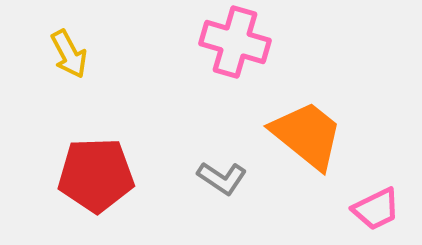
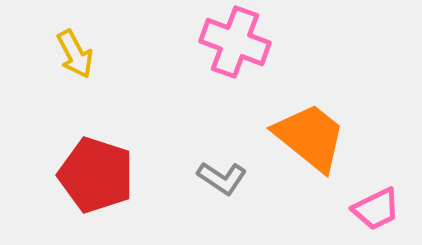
pink cross: rotated 4 degrees clockwise
yellow arrow: moved 6 px right
orange trapezoid: moved 3 px right, 2 px down
red pentagon: rotated 20 degrees clockwise
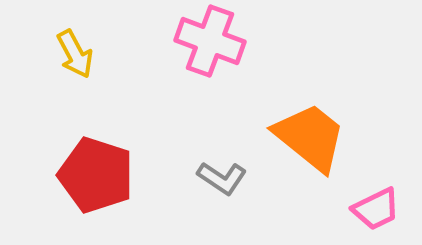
pink cross: moved 25 px left, 1 px up
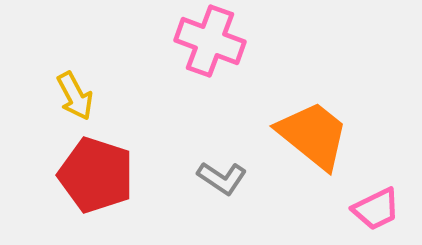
yellow arrow: moved 42 px down
orange trapezoid: moved 3 px right, 2 px up
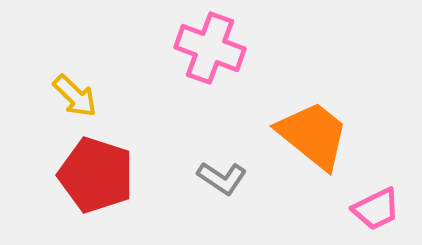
pink cross: moved 7 px down
yellow arrow: rotated 18 degrees counterclockwise
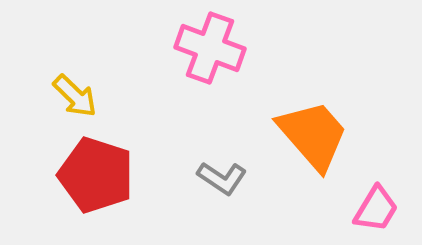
orange trapezoid: rotated 10 degrees clockwise
pink trapezoid: rotated 33 degrees counterclockwise
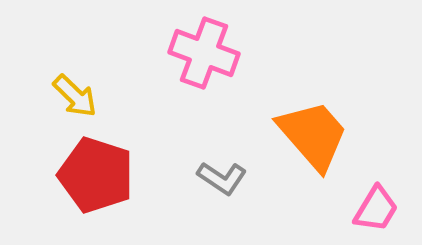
pink cross: moved 6 px left, 5 px down
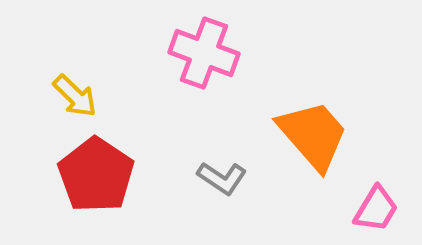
red pentagon: rotated 16 degrees clockwise
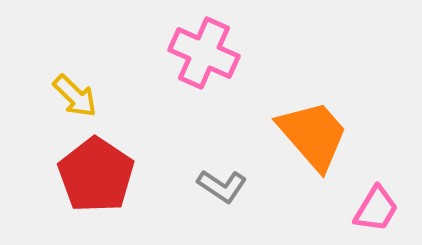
pink cross: rotated 4 degrees clockwise
gray L-shape: moved 8 px down
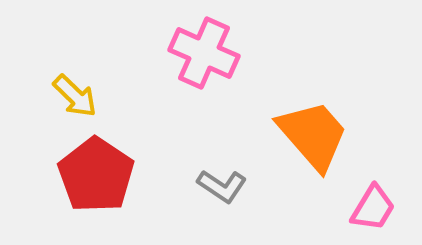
pink trapezoid: moved 3 px left, 1 px up
